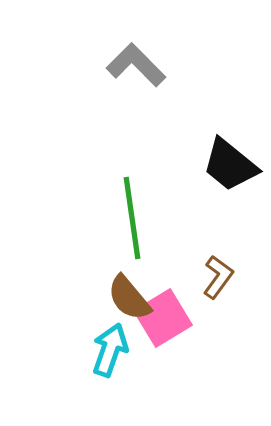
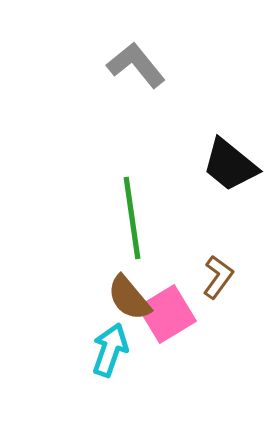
gray L-shape: rotated 6 degrees clockwise
pink square: moved 4 px right, 4 px up
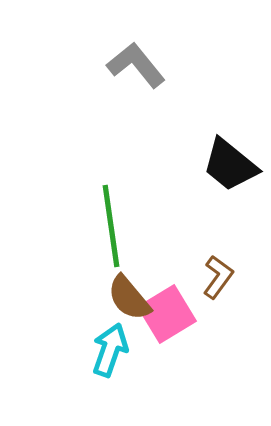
green line: moved 21 px left, 8 px down
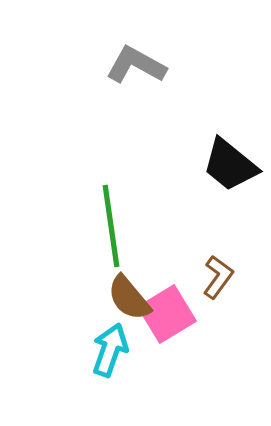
gray L-shape: rotated 22 degrees counterclockwise
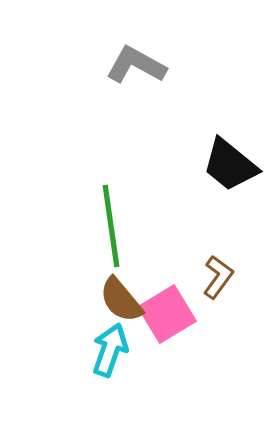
brown semicircle: moved 8 px left, 2 px down
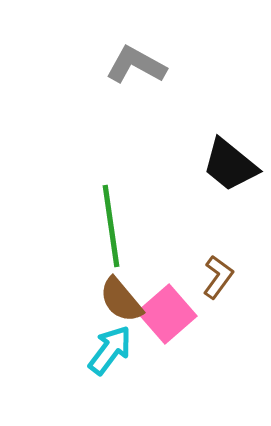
pink square: rotated 10 degrees counterclockwise
cyan arrow: rotated 18 degrees clockwise
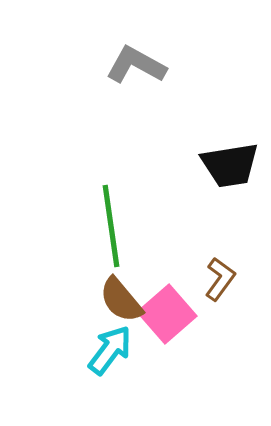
black trapezoid: rotated 48 degrees counterclockwise
brown L-shape: moved 2 px right, 2 px down
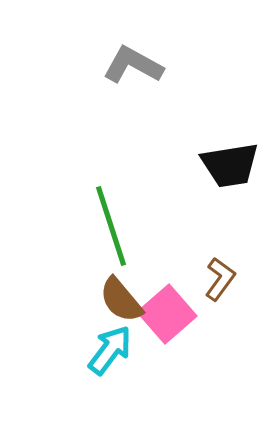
gray L-shape: moved 3 px left
green line: rotated 10 degrees counterclockwise
